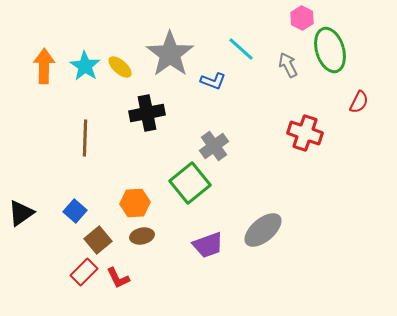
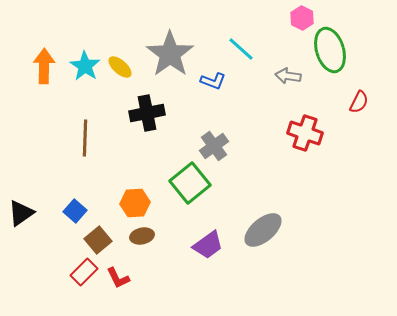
gray arrow: moved 11 px down; rotated 55 degrees counterclockwise
purple trapezoid: rotated 16 degrees counterclockwise
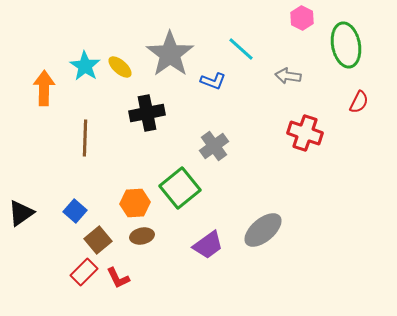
green ellipse: moved 16 px right, 5 px up; rotated 6 degrees clockwise
orange arrow: moved 22 px down
green square: moved 10 px left, 5 px down
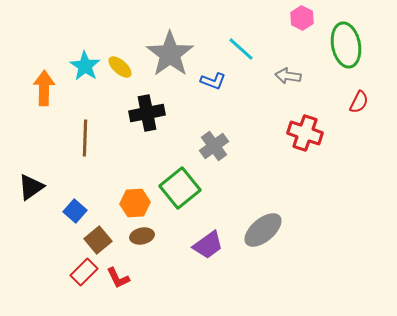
black triangle: moved 10 px right, 26 px up
